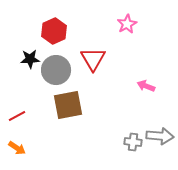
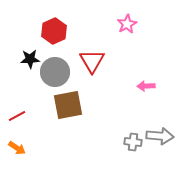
red triangle: moved 1 px left, 2 px down
gray circle: moved 1 px left, 2 px down
pink arrow: rotated 24 degrees counterclockwise
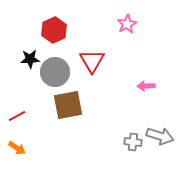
red hexagon: moved 1 px up
gray arrow: rotated 12 degrees clockwise
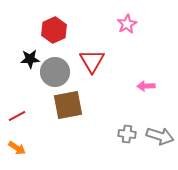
gray cross: moved 6 px left, 8 px up
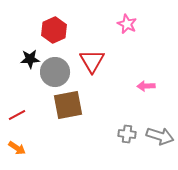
pink star: rotated 18 degrees counterclockwise
red line: moved 1 px up
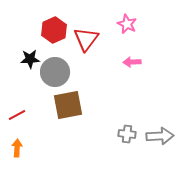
red triangle: moved 6 px left, 22 px up; rotated 8 degrees clockwise
pink arrow: moved 14 px left, 24 px up
gray arrow: rotated 20 degrees counterclockwise
orange arrow: rotated 120 degrees counterclockwise
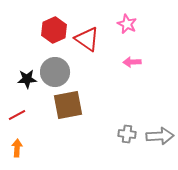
red triangle: moved 1 px right; rotated 32 degrees counterclockwise
black star: moved 3 px left, 20 px down
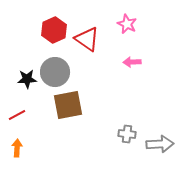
gray arrow: moved 8 px down
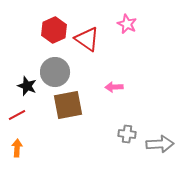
pink arrow: moved 18 px left, 25 px down
black star: moved 7 px down; rotated 24 degrees clockwise
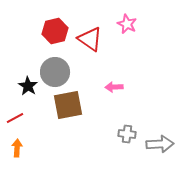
red hexagon: moved 1 px right, 1 px down; rotated 10 degrees clockwise
red triangle: moved 3 px right
black star: moved 1 px right; rotated 12 degrees clockwise
red line: moved 2 px left, 3 px down
